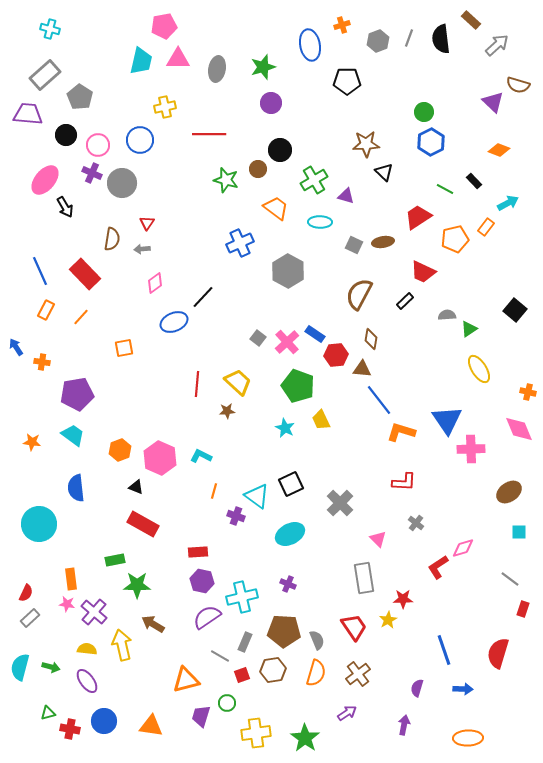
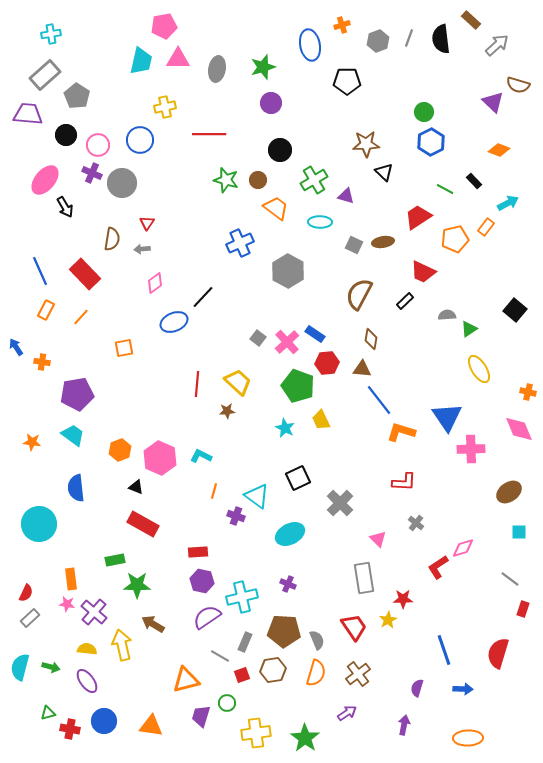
cyan cross at (50, 29): moved 1 px right, 5 px down; rotated 24 degrees counterclockwise
gray pentagon at (80, 97): moved 3 px left, 1 px up
brown circle at (258, 169): moved 11 px down
red hexagon at (336, 355): moved 9 px left, 8 px down
blue triangle at (447, 420): moved 3 px up
black square at (291, 484): moved 7 px right, 6 px up
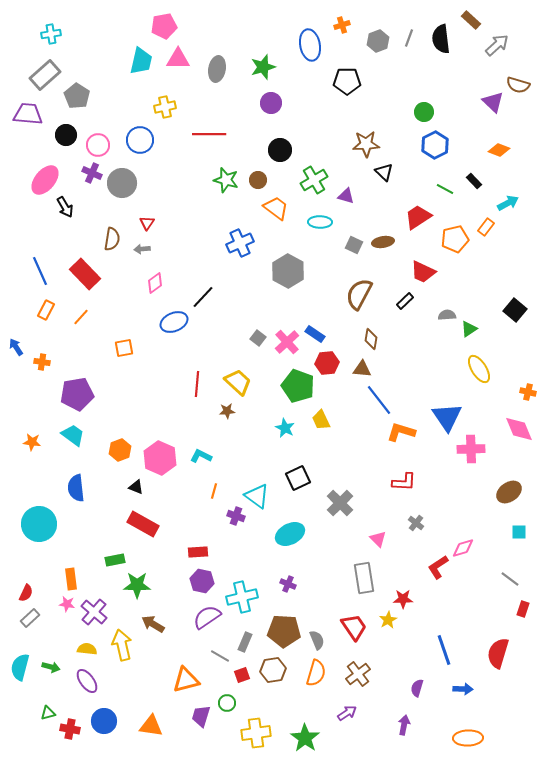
blue hexagon at (431, 142): moved 4 px right, 3 px down
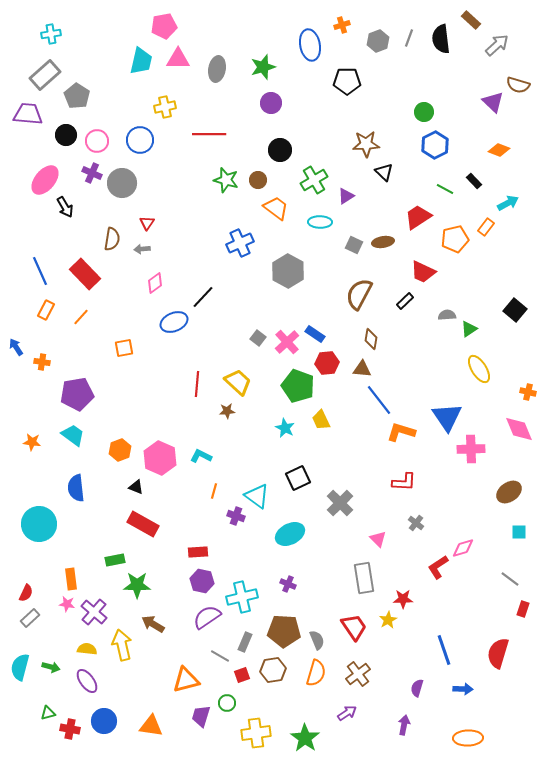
pink circle at (98, 145): moved 1 px left, 4 px up
purple triangle at (346, 196): rotated 48 degrees counterclockwise
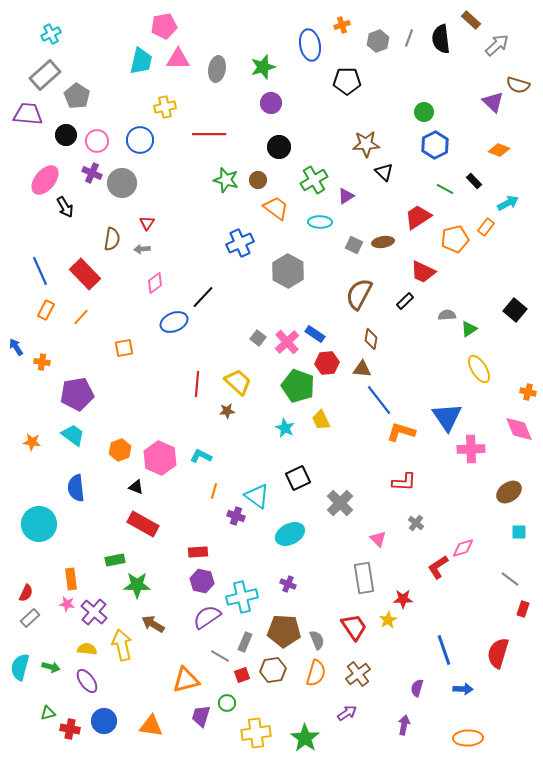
cyan cross at (51, 34): rotated 18 degrees counterclockwise
black circle at (280, 150): moved 1 px left, 3 px up
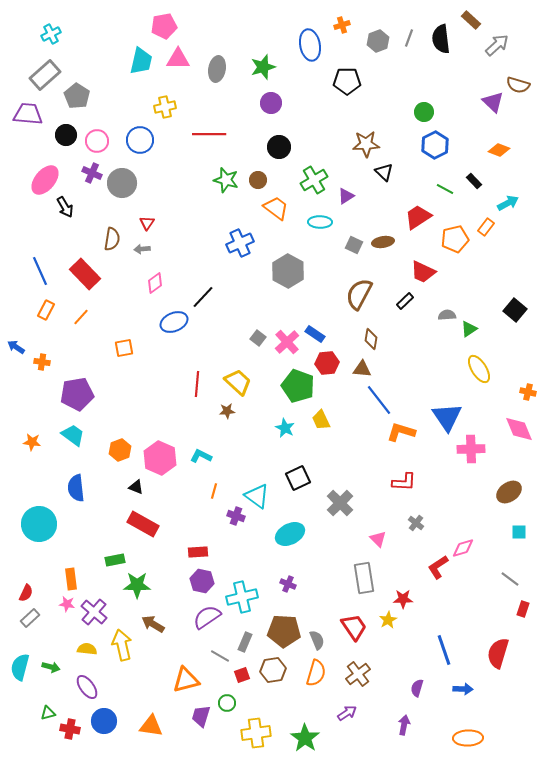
blue arrow at (16, 347): rotated 24 degrees counterclockwise
purple ellipse at (87, 681): moved 6 px down
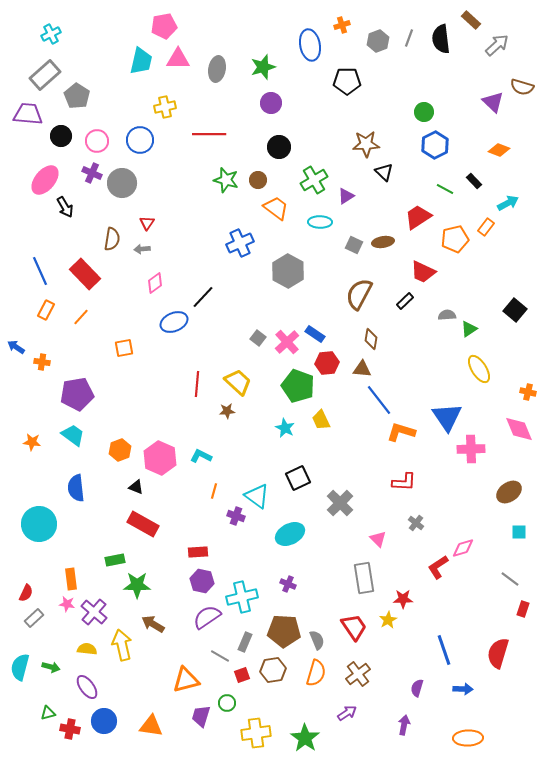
brown semicircle at (518, 85): moved 4 px right, 2 px down
black circle at (66, 135): moved 5 px left, 1 px down
gray rectangle at (30, 618): moved 4 px right
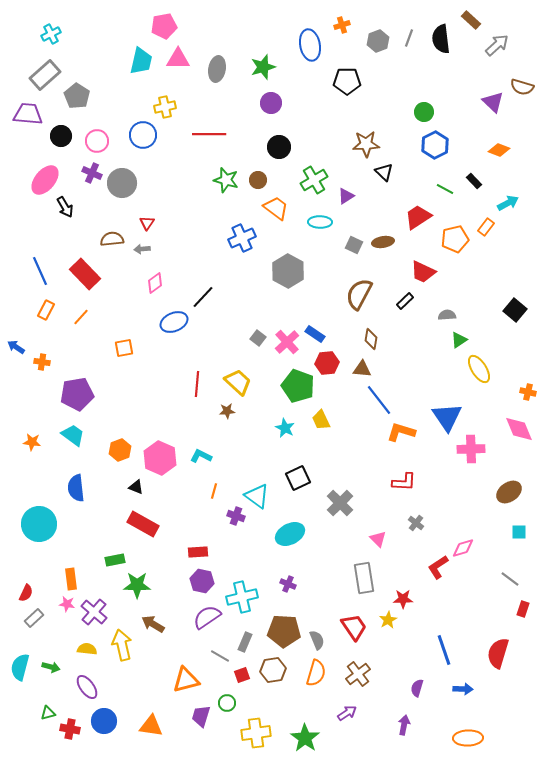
blue circle at (140, 140): moved 3 px right, 5 px up
brown semicircle at (112, 239): rotated 105 degrees counterclockwise
blue cross at (240, 243): moved 2 px right, 5 px up
green triangle at (469, 329): moved 10 px left, 11 px down
